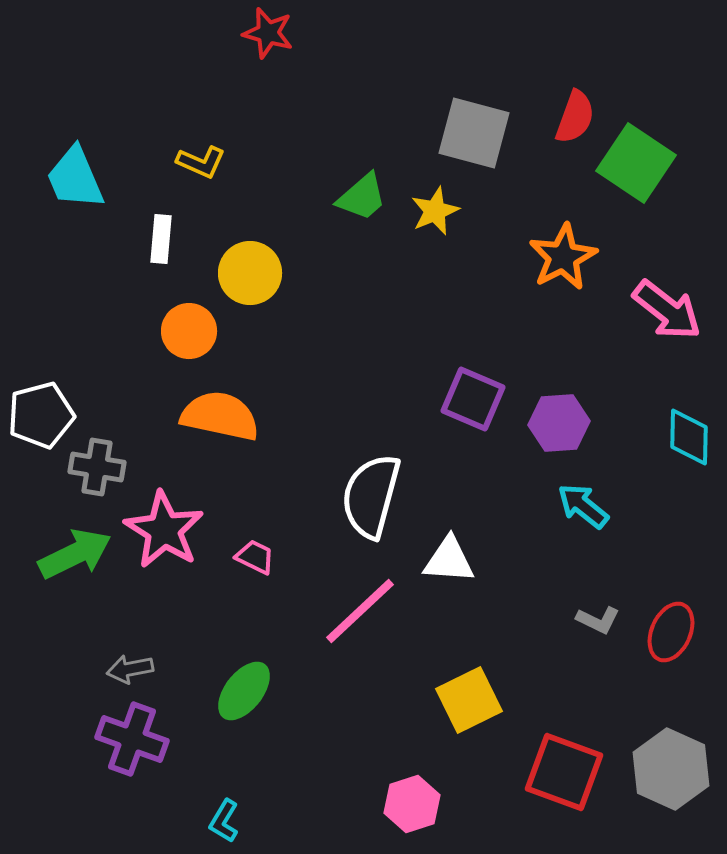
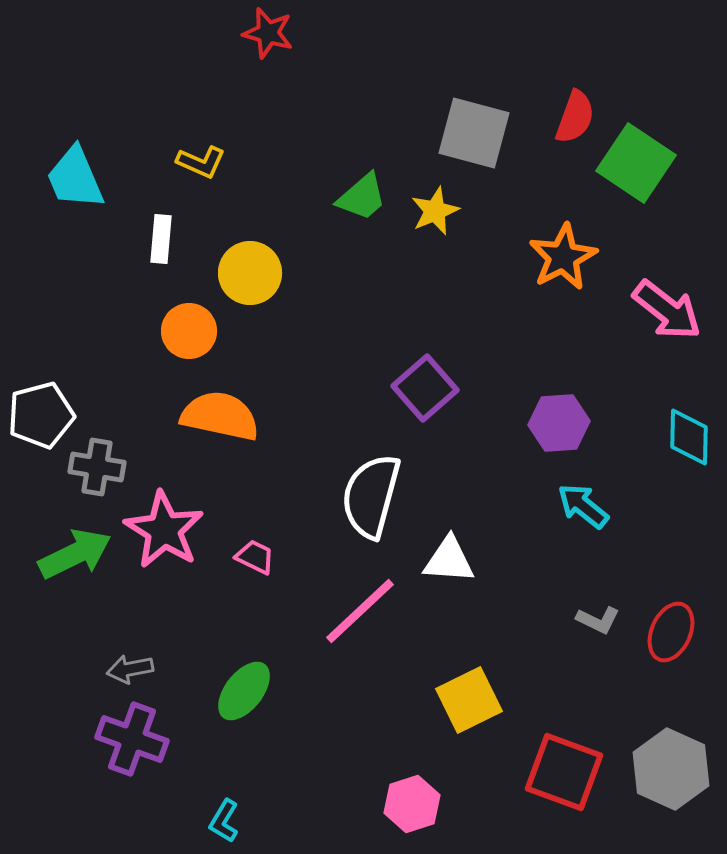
purple square: moved 48 px left, 11 px up; rotated 26 degrees clockwise
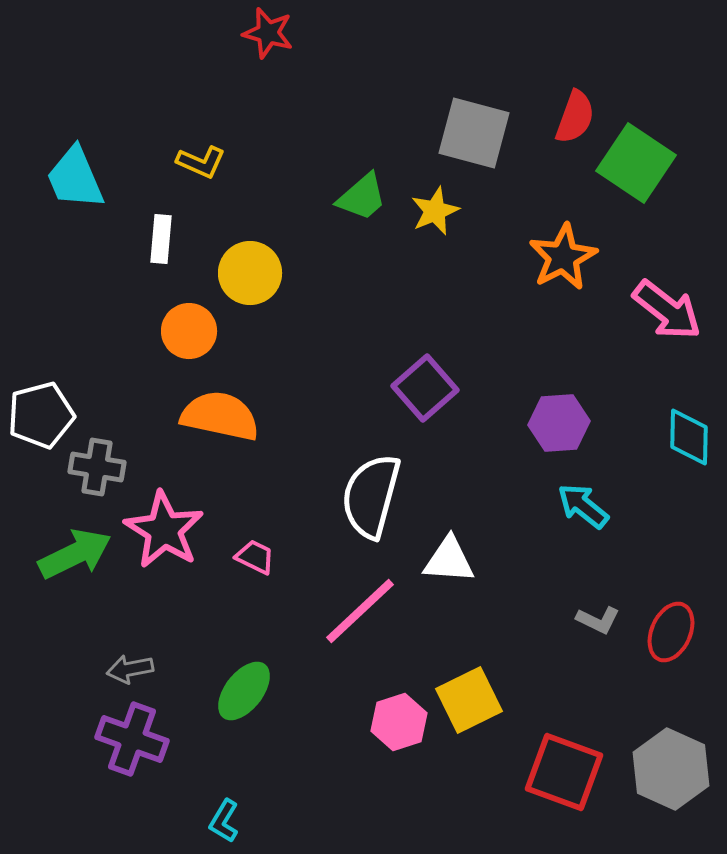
pink hexagon: moved 13 px left, 82 px up
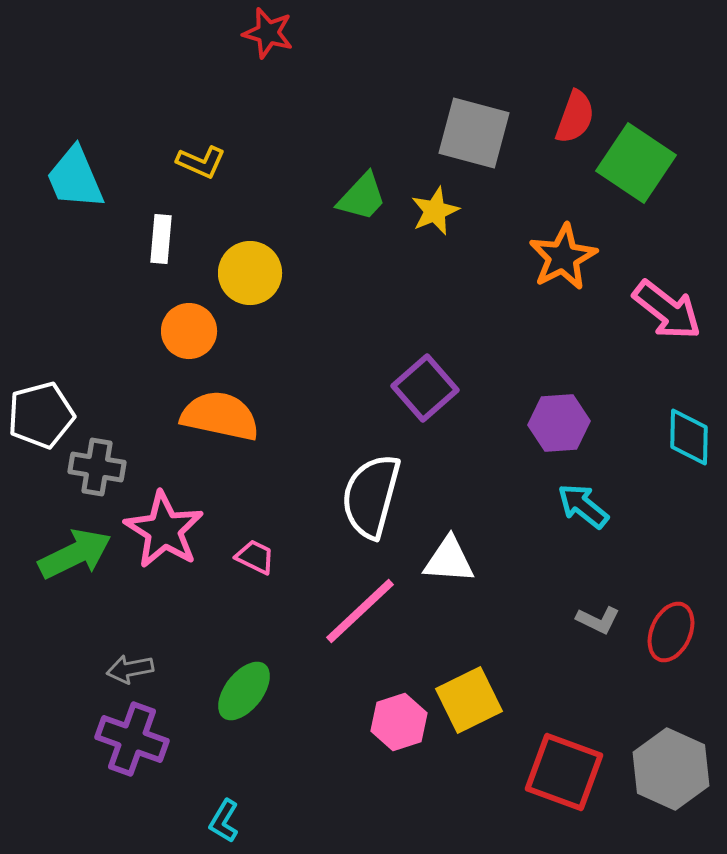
green trapezoid: rotated 6 degrees counterclockwise
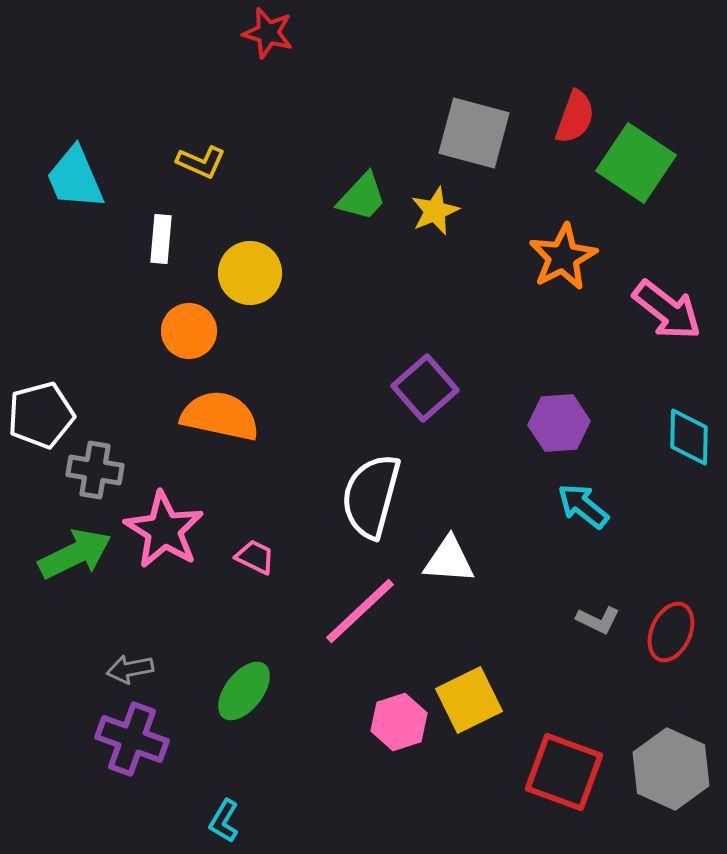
gray cross: moved 2 px left, 3 px down
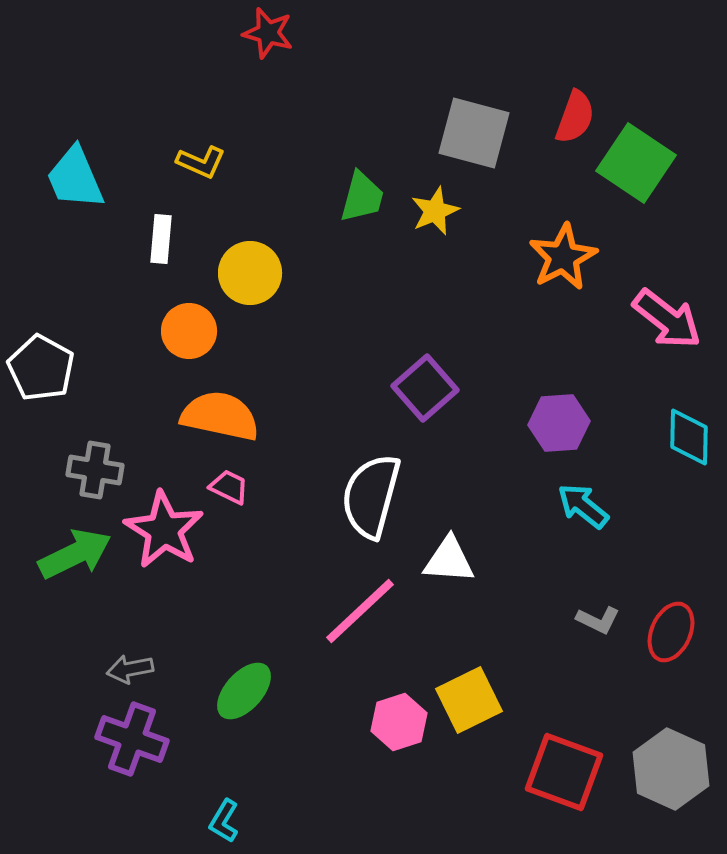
green trapezoid: rotated 28 degrees counterclockwise
pink arrow: moved 9 px down
white pentagon: moved 47 px up; rotated 28 degrees counterclockwise
pink trapezoid: moved 26 px left, 70 px up
green ellipse: rotated 4 degrees clockwise
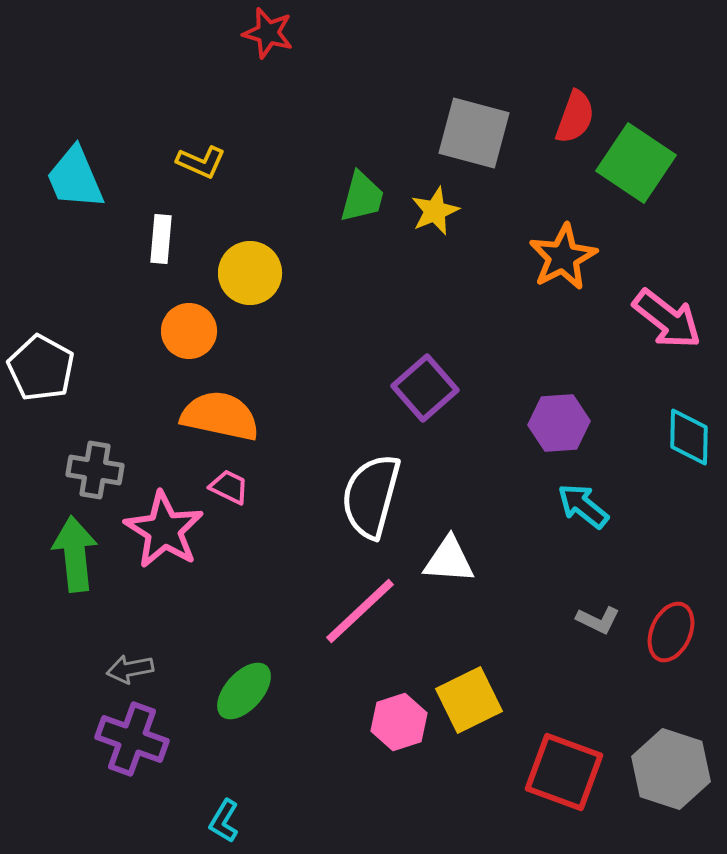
green arrow: rotated 70 degrees counterclockwise
gray hexagon: rotated 6 degrees counterclockwise
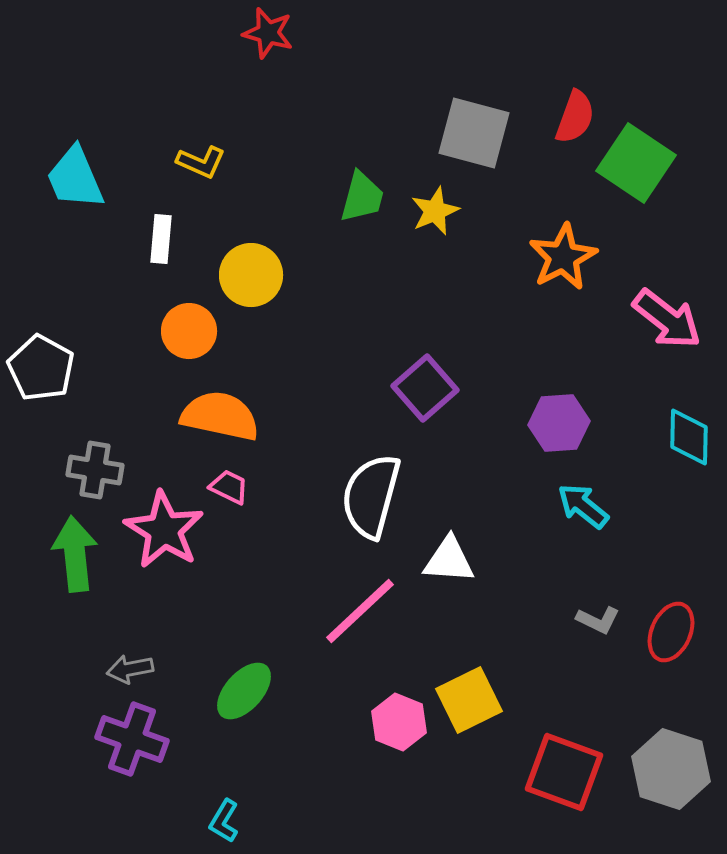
yellow circle: moved 1 px right, 2 px down
pink hexagon: rotated 20 degrees counterclockwise
